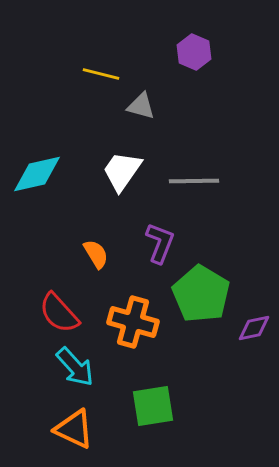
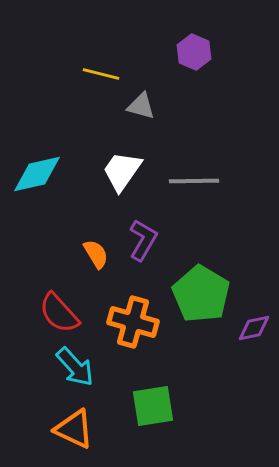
purple L-shape: moved 17 px left, 3 px up; rotated 9 degrees clockwise
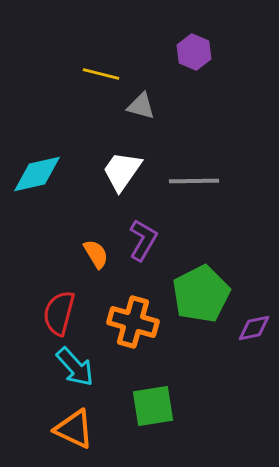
green pentagon: rotated 14 degrees clockwise
red semicircle: rotated 57 degrees clockwise
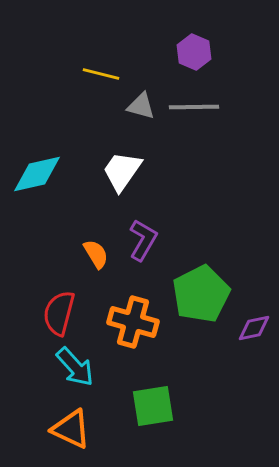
gray line: moved 74 px up
orange triangle: moved 3 px left
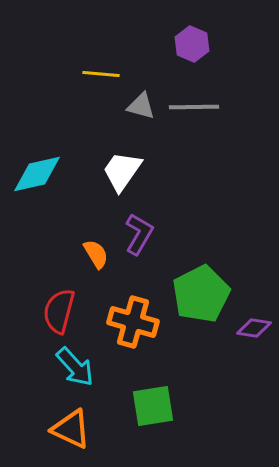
purple hexagon: moved 2 px left, 8 px up
yellow line: rotated 9 degrees counterclockwise
purple L-shape: moved 4 px left, 6 px up
red semicircle: moved 2 px up
purple diamond: rotated 20 degrees clockwise
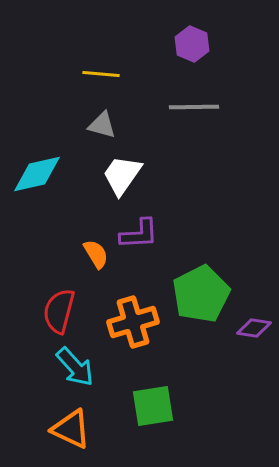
gray triangle: moved 39 px left, 19 px down
white trapezoid: moved 4 px down
purple L-shape: rotated 57 degrees clockwise
orange cross: rotated 33 degrees counterclockwise
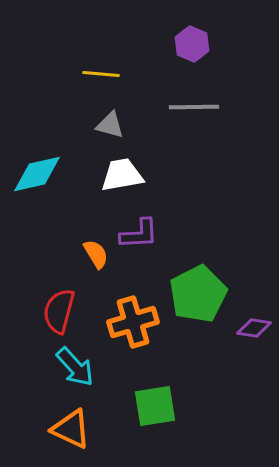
gray triangle: moved 8 px right
white trapezoid: rotated 45 degrees clockwise
green pentagon: moved 3 px left
green square: moved 2 px right
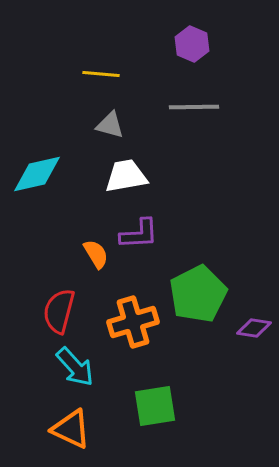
white trapezoid: moved 4 px right, 1 px down
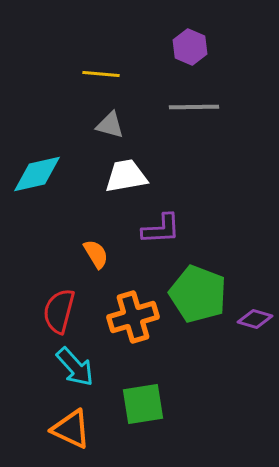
purple hexagon: moved 2 px left, 3 px down
purple L-shape: moved 22 px right, 5 px up
green pentagon: rotated 24 degrees counterclockwise
orange cross: moved 5 px up
purple diamond: moved 1 px right, 9 px up; rotated 8 degrees clockwise
green square: moved 12 px left, 2 px up
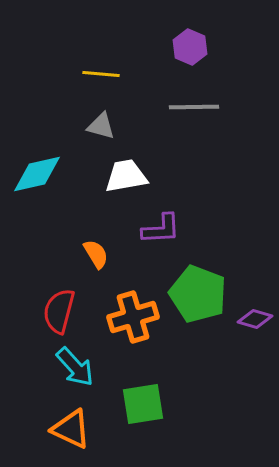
gray triangle: moved 9 px left, 1 px down
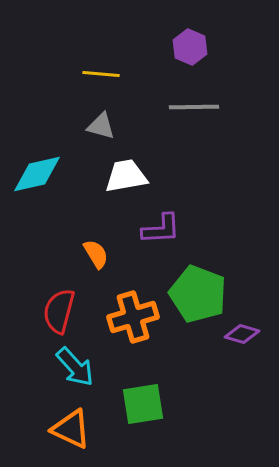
purple diamond: moved 13 px left, 15 px down
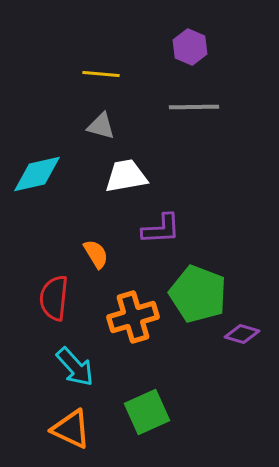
red semicircle: moved 5 px left, 13 px up; rotated 9 degrees counterclockwise
green square: moved 4 px right, 8 px down; rotated 15 degrees counterclockwise
